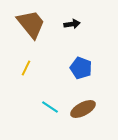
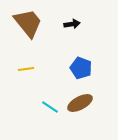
brown trapezoid: moved 3 px left, 1 px up
yellow line: moved 1 px down; rotated 56 degrees clockwise
brown ellipse: moved 3 px left, 6 px up
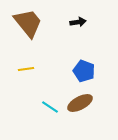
black arrow: moved 6 px right, 2 px up
blue pentagon: moved 3 px right, 3 px down
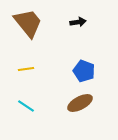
cyan line: moved 24 px left, 1 px up
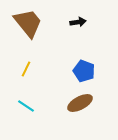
yellow line: rotated 56 degrees counterclockwise
